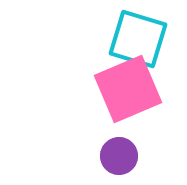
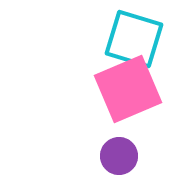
cyan square: moved 4 px left
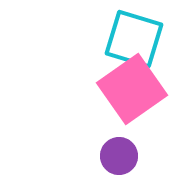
pink square: moved 4 px right; rotated 12 degrees counterclockwise
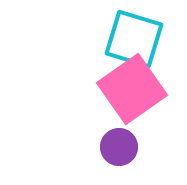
purple circle: moved 9 px up
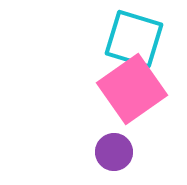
purple circle: moved 5 px left, 5 px down
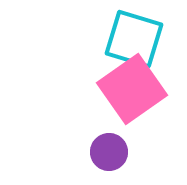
purple circle: moved 5 px left
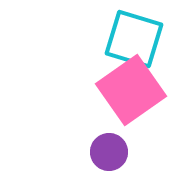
pink square: moved 1 px left, 1 px down
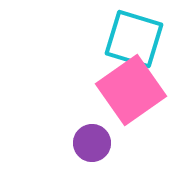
purple circle: moved 17 px left, 9 px up
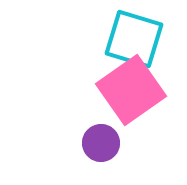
purple circle: moved 9 px right
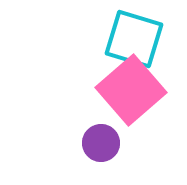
pink square: rotated 6 degrees counterclockwise
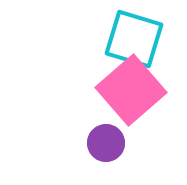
purple circle: moved 5 px right
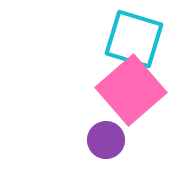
purple circle: moved 3 px up
